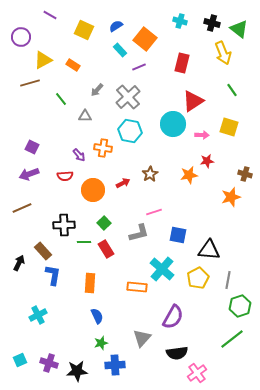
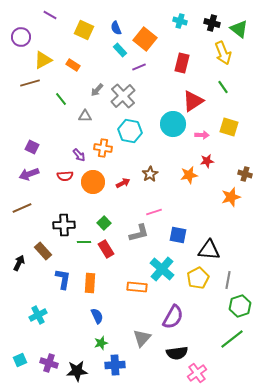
blue semicircle at (116, 26): moved 2 px down; rotated 80 degrees counterclockwise
green line at (232, 90): moved 9 px left, 3 px up
gray cross at (128, 97): moved 5 px left, 1 px up
orange circle at (93, 190): moved 8 px up
blue L-shape at (53, 275): moved 10 px right, 4 px down
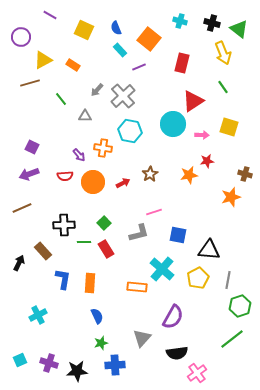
orange square at (145, 39): moved 4 px right
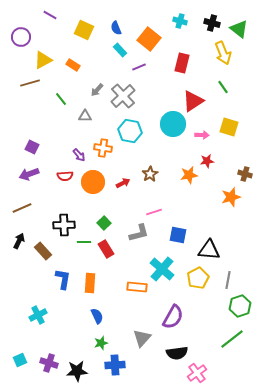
black arrow at (19, 263): moved 22 px up
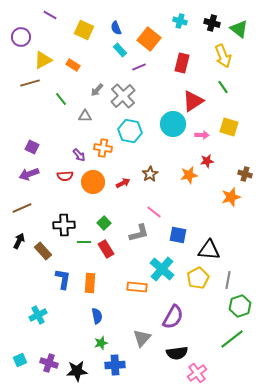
yellow arrow at (223, 53): moved 3 px down
pink line at (154, 212): rotated 56 degrees clockwise
blue semicircle at (97, 316): rotated 14 degrees clockwise
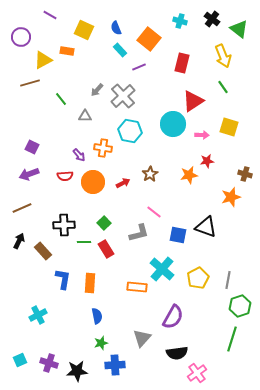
black cross at (212, 23): moved 4 px up; rotated 21 degrees clockwise
orange rectangle at (73, 65): moved 6 px left, 14 px up; rotated 24 degrees counterclockwise
black triangle at (209, 250): moved 3 px left, 23 px up; rotated 15 degrees clockwise
green line at (232, 339): rotated 35 degrees counterclockwise
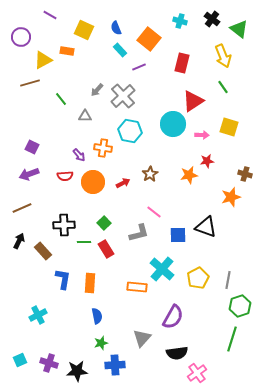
blue square at (178, 235): rotated 12 degrees counterclockwise
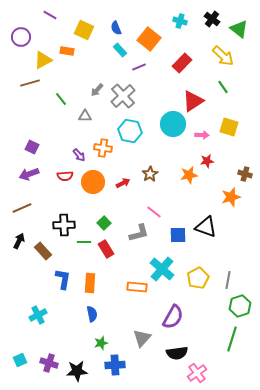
yellow arrow at (223, 56): rotated 25 degrees counterclockwise
red rectangle at (182, 63): rotated 30 degrees clockwise
blue semicircle at (97, 316): moved 5 px left, 2 px up
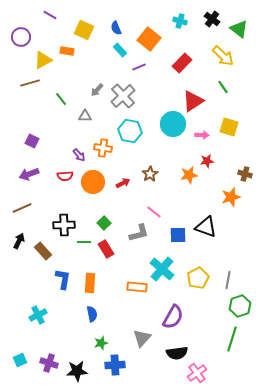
purple square at (32, 147): moved 6 px up
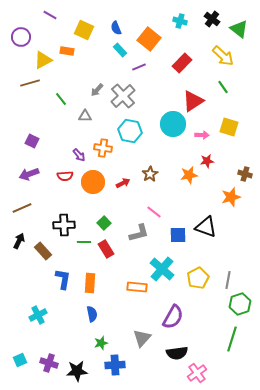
green hexagon at (240, 306): moved 2 px up
